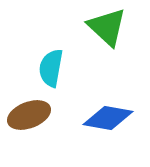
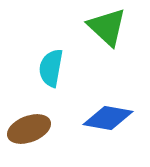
brown ellipse: moved 14 px down
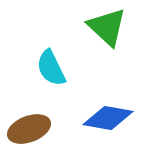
cyan semicircle: rotated 36 degrees counterclockwise
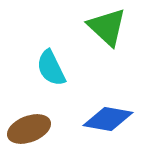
blue diamond: moved 1 px down
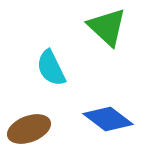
blue diamond: rotated 27 degrees clockwise
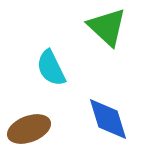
blue diamond: rotated 36 degrees clockwise
